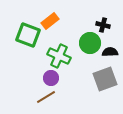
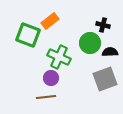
green cross: moved 1 px down
brown line: rotated 24 degrees clockwise
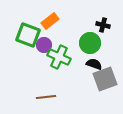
black semicircle: moved 16 px left, 12 px down; rotated 21 degrees clockwise
purple circle: moved 7 px left, 33 px up
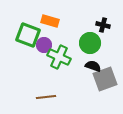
orange rectangle: rotated 54 degrees clockwise
black semicircle: moved 1 px left, 2 px down
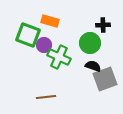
black cross: rotated 16 degrees counterclockwise
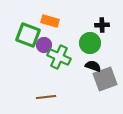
black cross: moved 1 px left
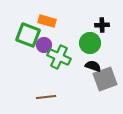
orange rectangle: moved 3 px left
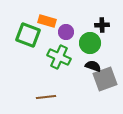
purple circle: moved 22 px right, 13 px up
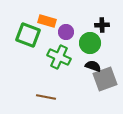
brown line: rotated 18 degrees clockwise
